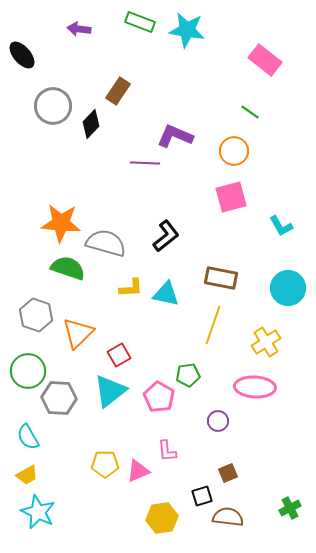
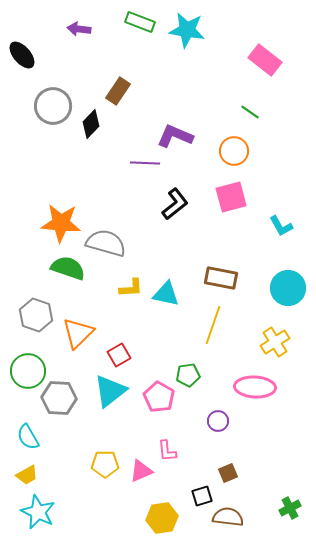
black L-shape at (166, 236): moved 9 px right, 32 px up
yellow cross at (266, 342): moved 9 px right
pink triangle at (138, 471): moved 3 px right
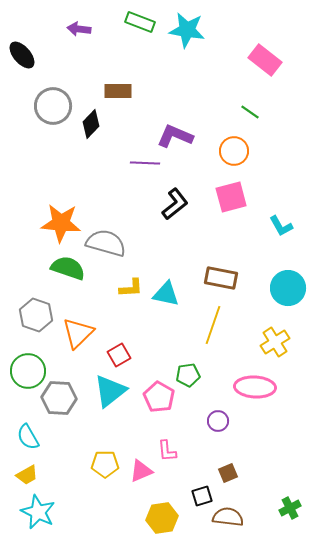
brown rectangle at (118, 91): rotated 56 degrees clockwise
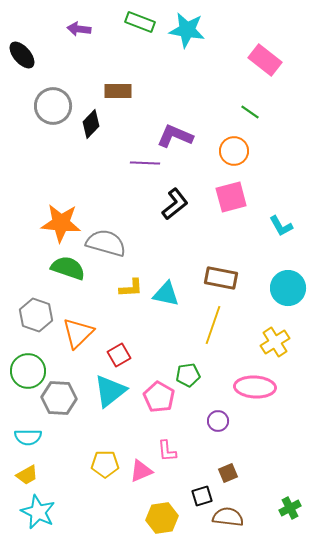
cyan semicircle at (28, 437): rotated 60 degrees counterclockwise
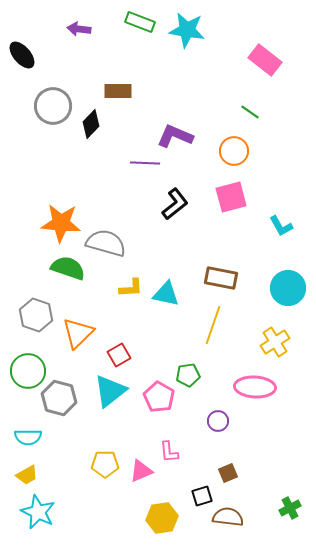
gray hexagon at (59, 398): rotated 12 degrees clockwise
pink L-shape at (167, 451): moved 2 px right, 1 px down
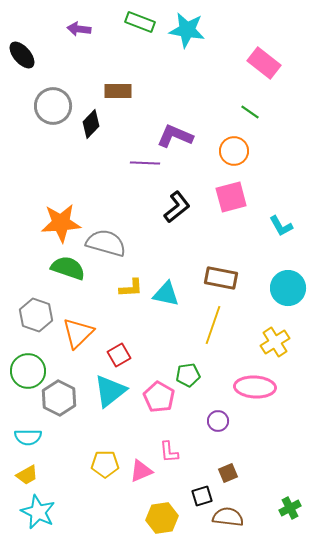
pink rectangle at (265, 60): moved 1 px left, 3 px down
black L-shape at (175, 204): moved 2 px right, 3 px down
orange star at (61, 223): rotated 9 degrees counterclockwise
gray hexagon at (59, 398): rotated 12 degrees clockwise
